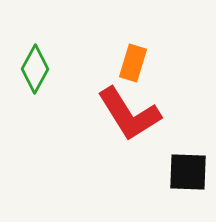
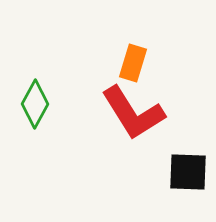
green diamond: moved 35 px down
red L-shape: moved 4 px right, 1 px up
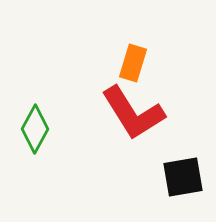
green diamond: moved 25 px down
black square: moved 5 px left, 5 px down; rotated 12 degrees counterclockwise
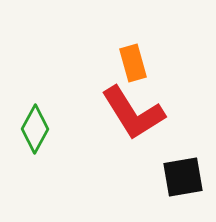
orange rectangle: rotated 33 degrees counterclockwise
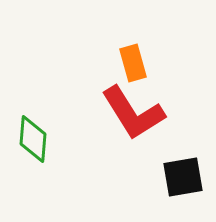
green diamond: moved 2 px left, 10 px down; rotated 24 degrees counterclockwise
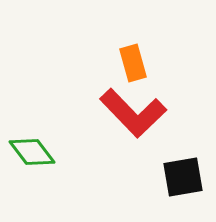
red L-shape: rotated 12 degrees counterclockwise
green diamond: moved 1 px left, 13 px down; rotated 42 degrees counterclockwise
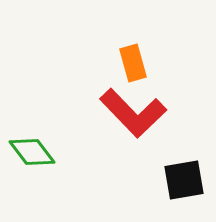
black square: moved 1 px right, 3 px down
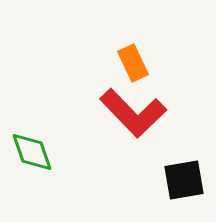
orange rectangle: rotated 9 degrees counterclockwise
green diamond: rotated 18 degrees clockwise
